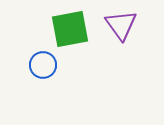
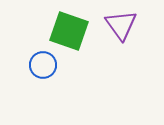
green square: moved 1 px left, 2 px down; rotated 30 degrees clockwise
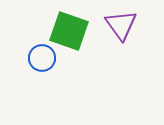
blue circle: moved 1 px left, 7 px up
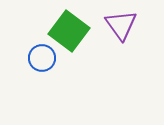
green square: rotated 18 degrees clockwise
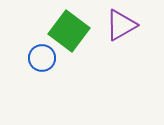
purple triangle: rotated 36 degrees clockwise
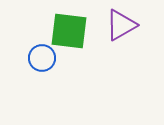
green square: rotated 30 degrees counterclockwise
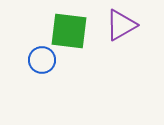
blue circle: moved 2 px down
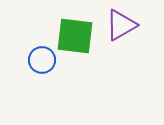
green square: moved 6 px right, 5 px down
